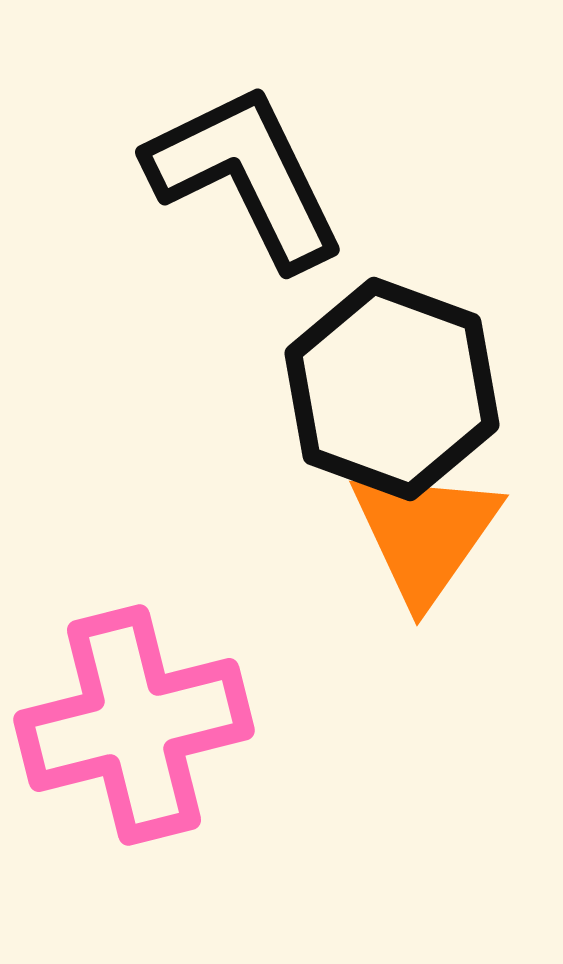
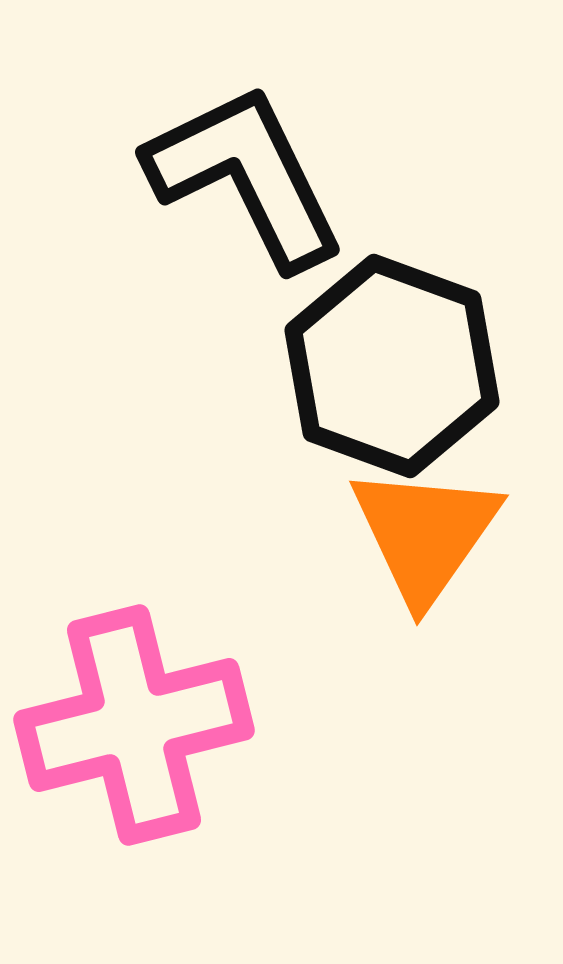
black hexagon: moved 23 px up
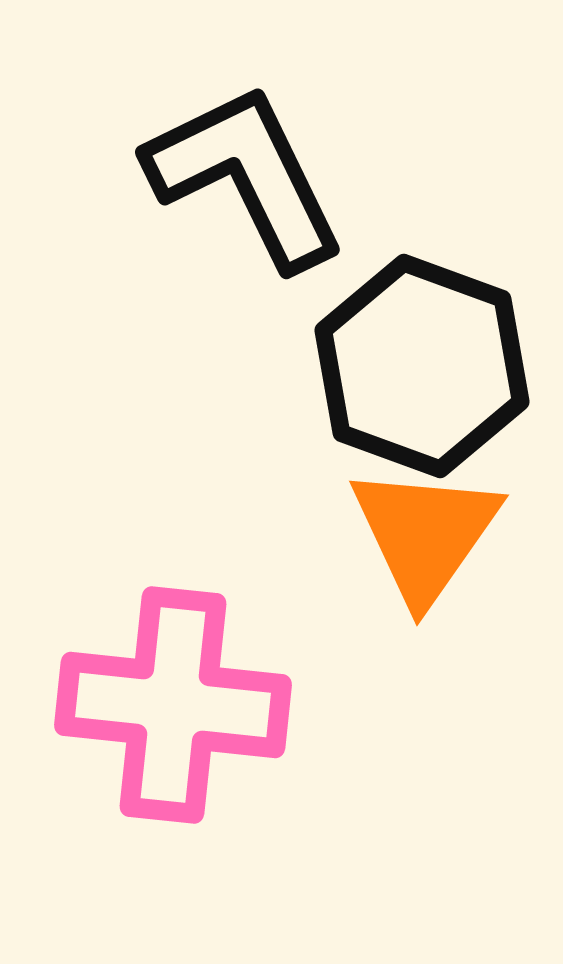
black hexagon: moved 30 px right
pink cross: moved 39 px right, 20 px up; rotated 20 degrees clockwise
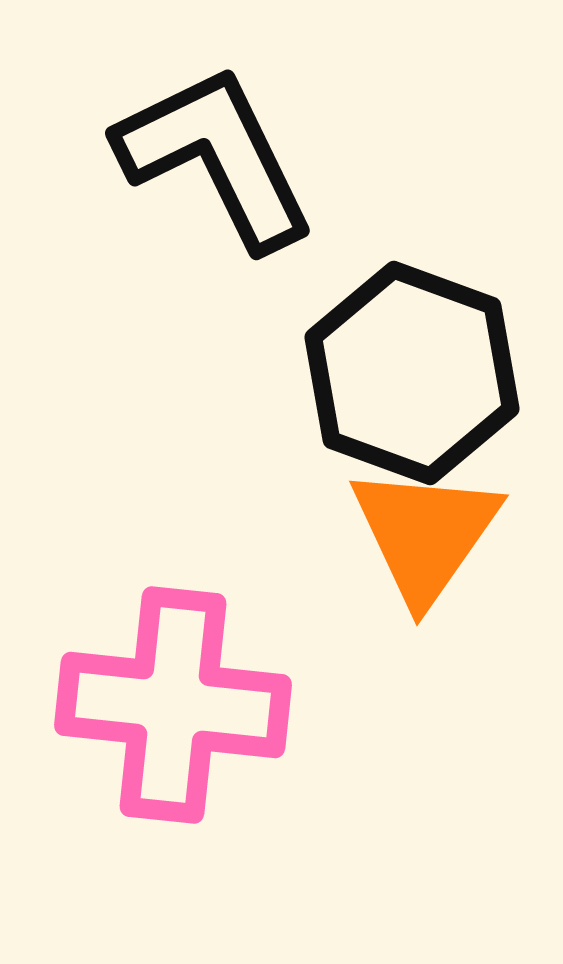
black L-shape: moved 30 px left, 19 px up
black hexagon: moved 10 px left, 7 px down
